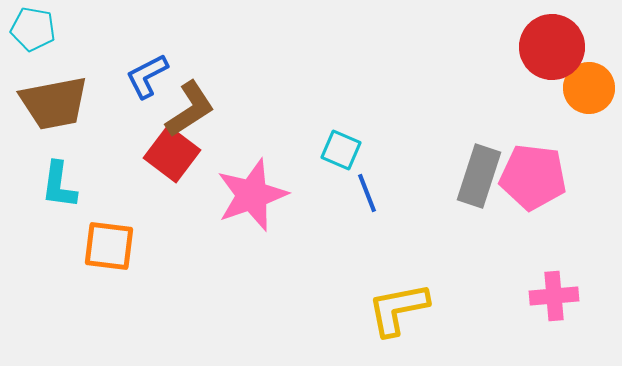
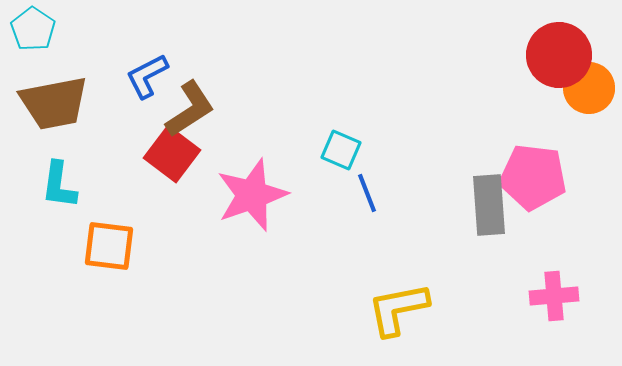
cyan pentagon: rotated 24 degrees clockwise
red circle: moved 7 px right, 8 px down
gray rectangle: moved 10 px right, 29 px down; rotated 22 degrees counterclockwise
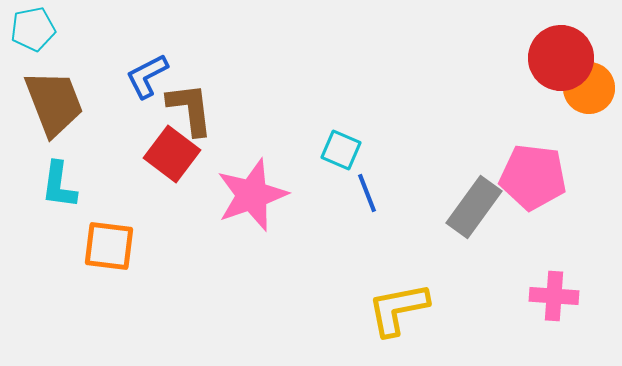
cyan pentagon: rotated 27 degrees clockwise
red circle: moved 2 px right, 3 px down
brown trapezoid: rotated 100 degrees counterclockwise
brown L-shape: rotated 64 degrees counterclockwise
gray rectangle: moved 15 px left, 2 px down; rotated 40 degrees clockwise
pink cross: rotated 9 degrees clockwise
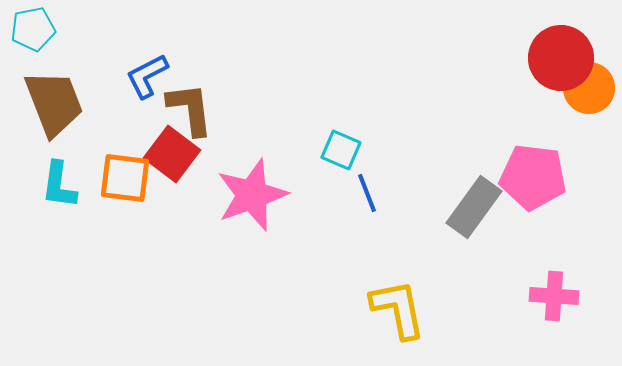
orange square: moved 16 px right, 68 px up
yellow L-shape: rotated 90 degrees clockwise
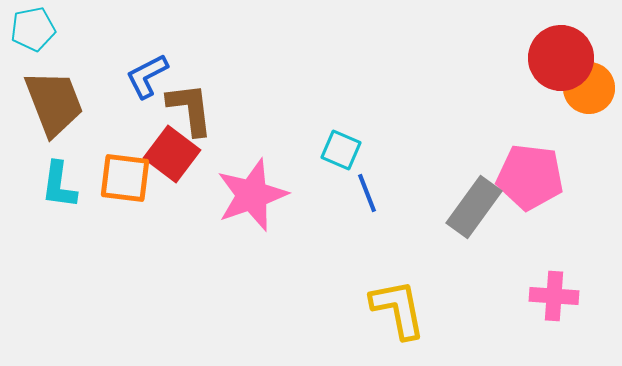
pink pentagon: moved 3 px left
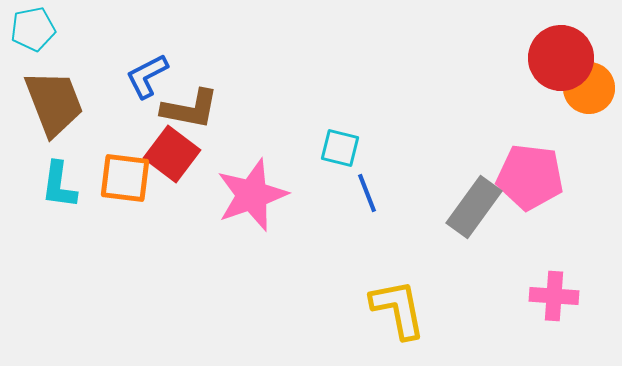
brown L-shape: rotated 108 degrees clockwise
cyan square: moved 1 px left, 2 px up; rotated 9 degrees counterclockwise
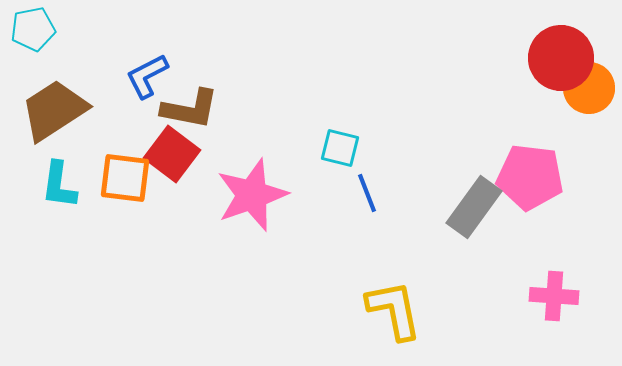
brown trapezoid: moved 7 px down; rotated 102 degrees counterclockwise
yellow L-shape: moved 4 px left, 1 px down
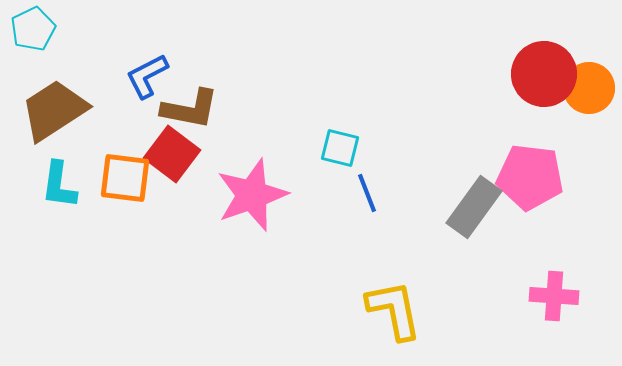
cyan pentagon: rotated 15 degrees counterclockwise
red circle: moved 17 px left, 16 px down
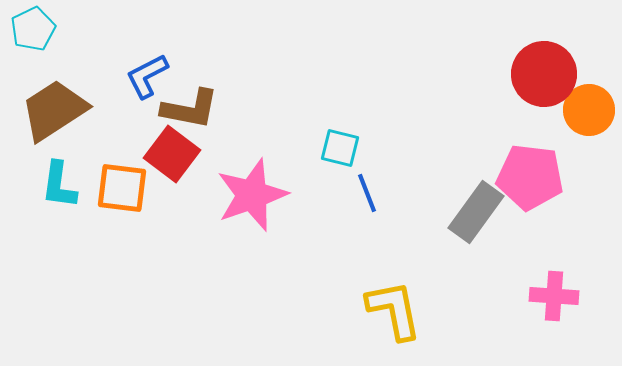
orange circle: moved 22 px down
orange square: moved 3 px left, 10 px down
gray rectangle: moved 2 px right, 5 px down
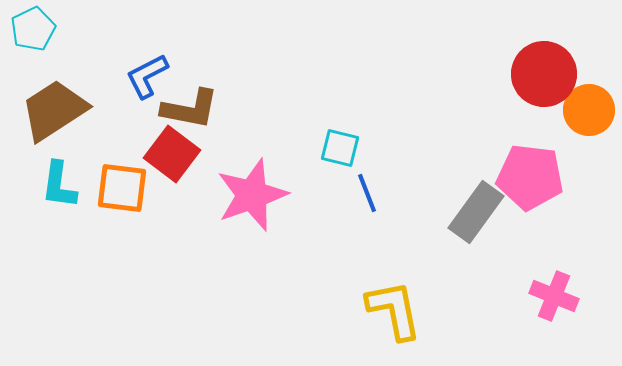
pink cross: rotated 18 degrees clockwise
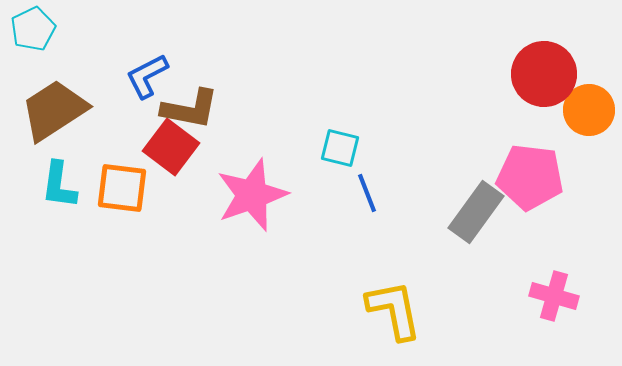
red square: moved 1 px left, 7 px up
pink cross: rotated 6 degrees counterclockwise
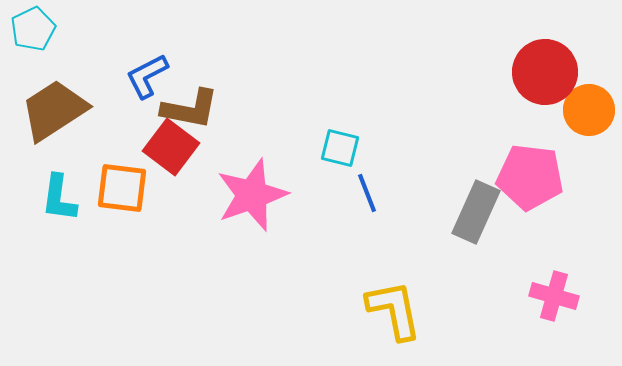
red circle: moved 1 px right, 2 px up
cyan L-shape: moved 13 px down
gray rectangle: rotated 12 degrees counterclockwise
